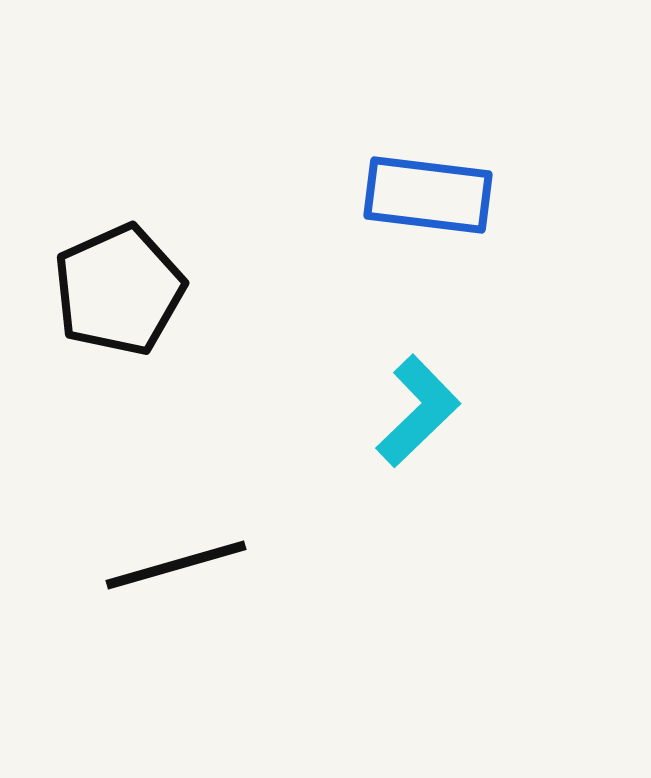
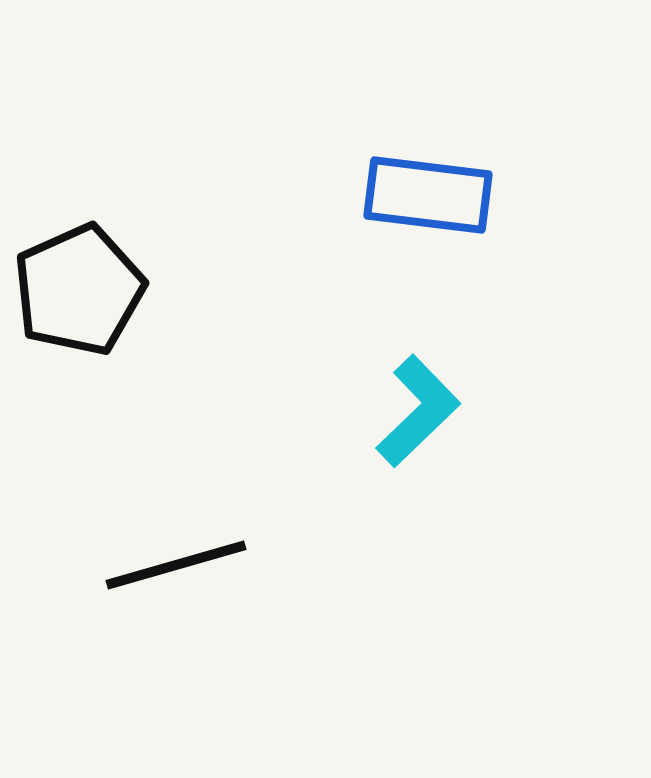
black pentagon: moved 40 px left
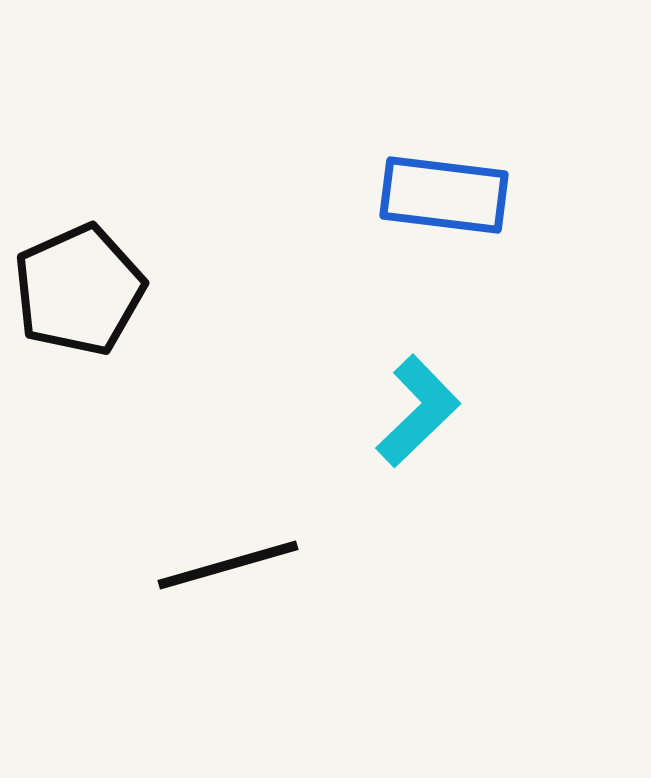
blue rectangle: moved 16 px right
black line: moved 52 px right
